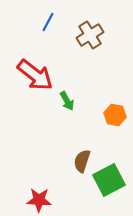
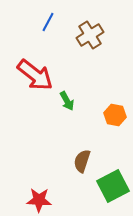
green square: moved 4 px right, 6 px down
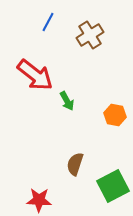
brown semicircle: moved 7 px left, 3 px down
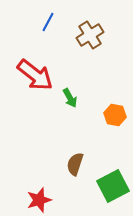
green arrow: moved 3 px right, 3 px up
red star: rotated 20 degrees counterclockwise
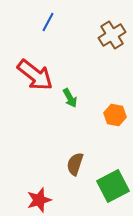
brown cross: moved 22 px right
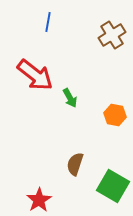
blue line: rotated 18 degrees counterclockwise
green square: rotated 32 degrees counterclockwise
red star: rotated 15 degrees counterclockwise
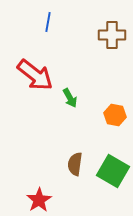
brown cross: rotated 32 degrees clockwise
brown semicircle: rotated 10 degrees counterclockwise
green square: moved 15 px up
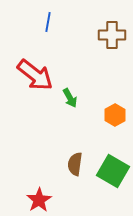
orange hexagon: rotated 20 degrees clockwise
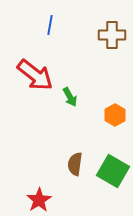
blue line: moved 2 px right, 3 px down
green arrow: moved 1 px up
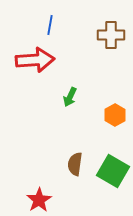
brown cross: moved 1 px left
red arrow: moved 15 px up; rotated 42 degrees counterclockwise
green arrow: rotated 54 degrees clockwise
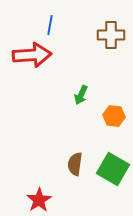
red arrow: moved 3 px left, 5 px up
green arrow: moved 11 px right, 2 px up
orange hexagon: moved 1 px left, 1 px down; rotated 25 degrees counterclockwise
green square: moved 2 px up
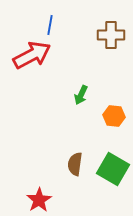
red arrow: rotated 24 degrees counterclockwise
